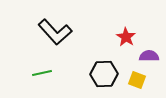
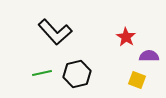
black hexagon: moved 27 px left; rotated 12 degrees counterclockwise
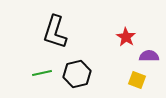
black L-shape: rotated 60 degrees clockwise
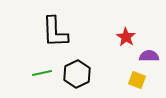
black L-shape: rotated 20 degrees counterclockwise
black hexagon: rotated 12 degrees counterclockwise
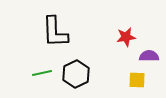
red star: rotated 30 degrees clockwise
black hexagon: moved 1 px left
yellow square: rotated 18 degrees counterclockwise
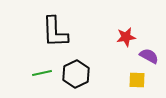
purple semicircle: rotated 30 degrees clockwise
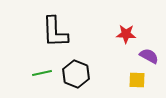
red star: moved 3 px up; rotated 12 degrees clockwise
black hexagon: rotated 12 degrees counterclockwise
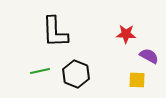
green line: moved 2 px left, 2 px up
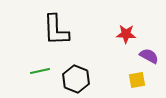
black L-shape: moved 1 px right, 2 px up
black hexagon: moved 5 px down
yellow square: rotated 12 degrees counterclockwise
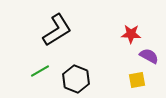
black L-shape: moved 1 px right; rotated 120 degrees counterclockwise
red star: moved 5 px right
green line: rotated 18 degrees counterclockwise
